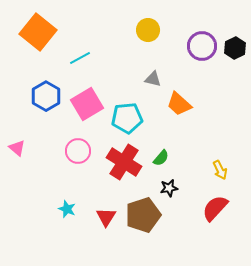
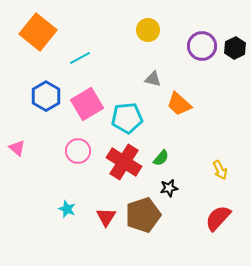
red semicircle: moved 3 px right, 10 px down
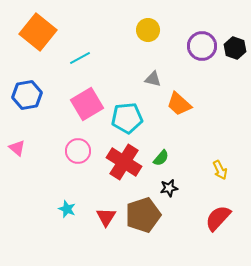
black hexagon: rotated 15 degrees counterclockwise
blue hexagon: moved 19 px left, 1 px up; rotated 20 degrees clockwise
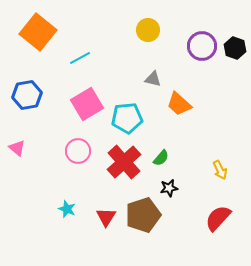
red cross: rotated 16 degrees clockwise
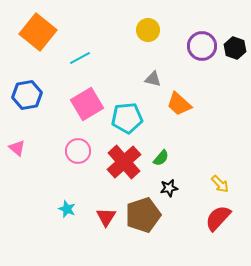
yellow arrow: moved 14 px down; rotated 18 degrees counterclockwise
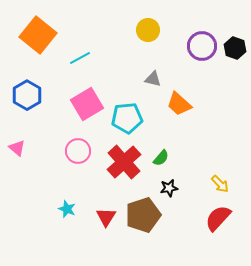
orange square: moved 3 px down
blue hexagon: rotated 20 degrees counterclockwise
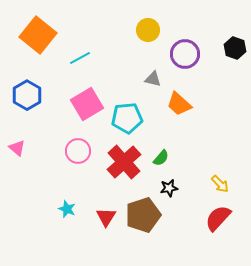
purple circle: moved 17 px left, 8 px down
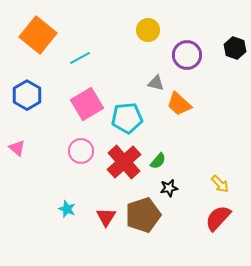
purple circle: moved 2 px right, 1 px down
gray triangle: moved 3 px right, 4 px down
pink circle: moved 3 px right
green semicircle: moved 3 px left, 3 px down
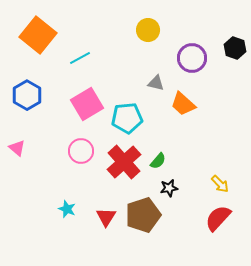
purple circle: moved 5 px right, 3 px down
orange trapezoid: moved 4 px right
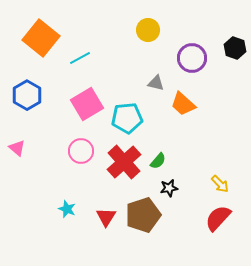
orange square: moved 3 px right, 3 px down
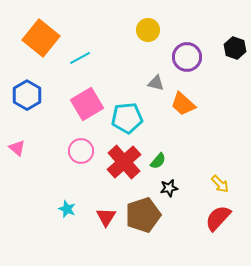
purple circle: moved 5 px left, 1 px up
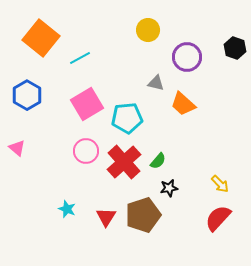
pink circle: moved 5 px right
